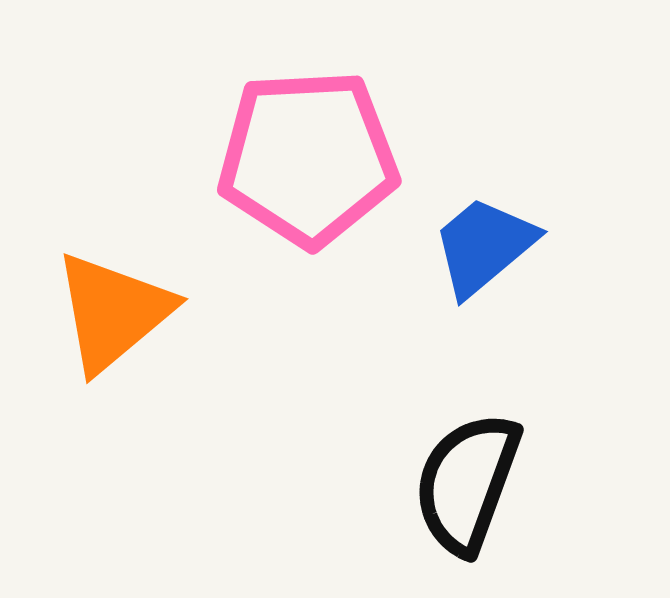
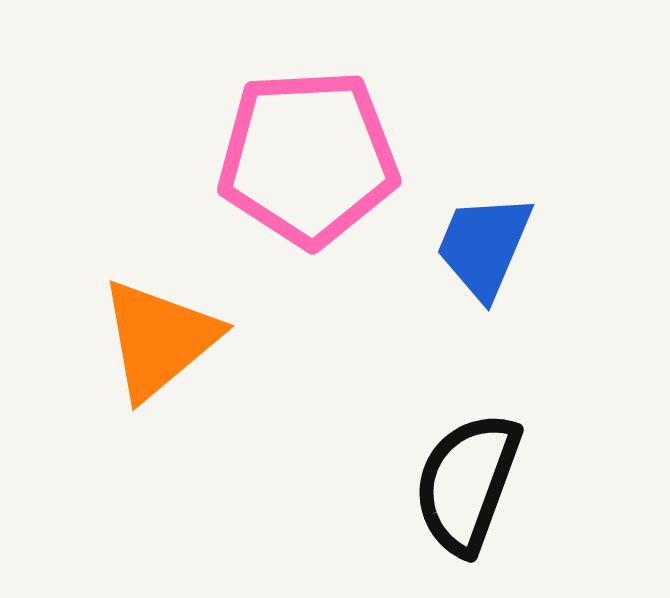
blue trapezoid: rotated 27 degrees counterclockwise
orange triangle: moved 46 px right, 27 px down
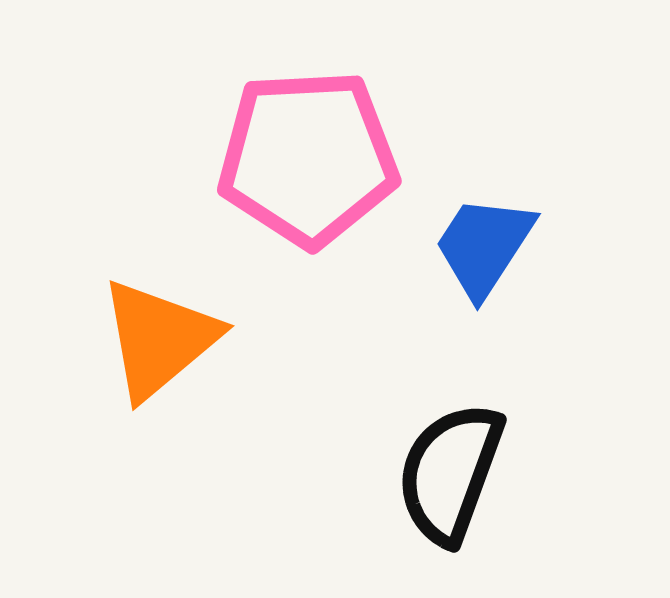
blue trapezoid: rotated 10 degrees clockwise
black semicircle: moved 17 px left, 10 px up
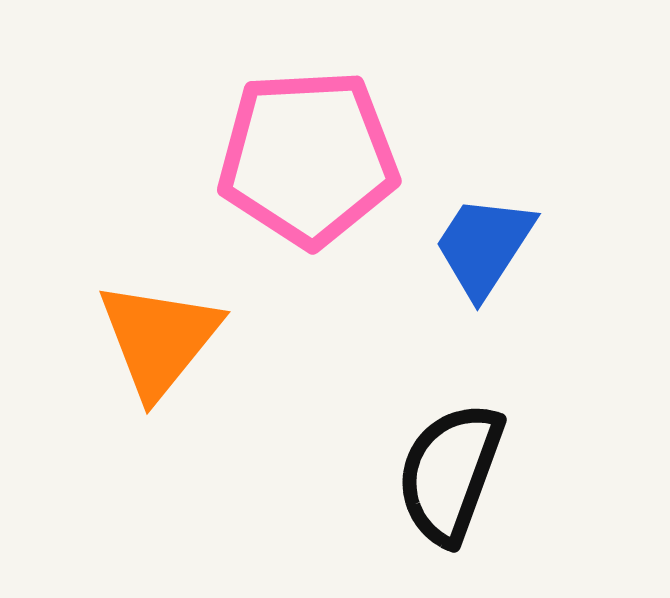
orange triangle: rotated 11 degrees counterclockwise
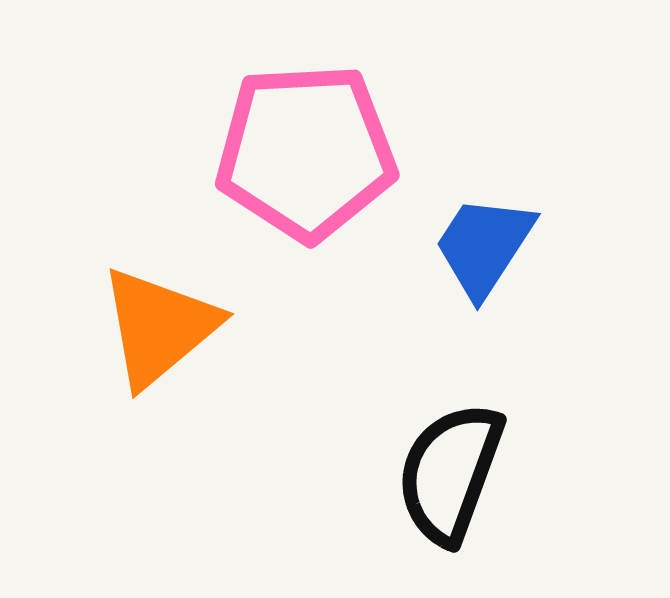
pink pentagon: moved 2 px left, 6 px up
orange triangle: moved 12 px up; rotated 11 degrees clockwise
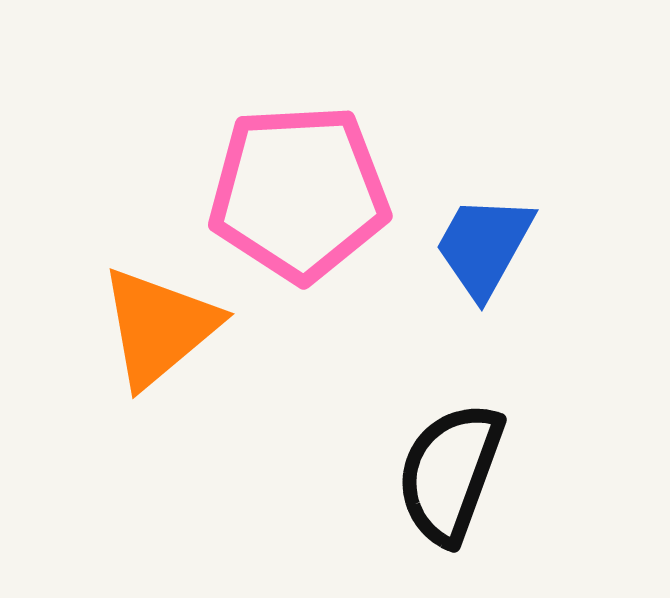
pink pentagon: moved 7 px left, 41 px down
blue trapezoid: rotated 4 degrees counterclockwise
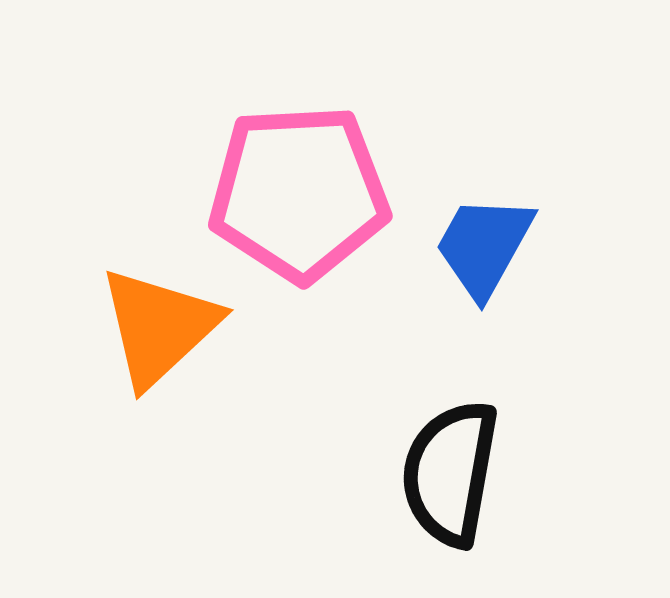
orange triangle: rotated 3 degrees counterclockwise
black semicircle: rotated 10 degrees counterclockwise
